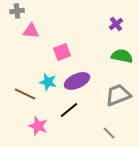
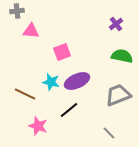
cyan star: moved 3 px right
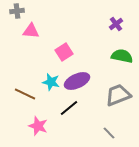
pink square: moved 2 px right; rotated 12 degrees counterclockwise
black line: moved 2 px up
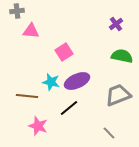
brown line: moved 2 px right, 2 px down; rotated 20 degrees counterclockwise
